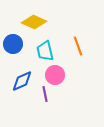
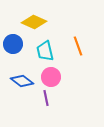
pink circle: moved 4 px left, 2 px down
blue diamond: rotated 60 degrees clockwise
purple line: moved 1 px right, 4 px down
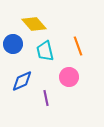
yellow diamond: moved 2 px down; rotated 25 degrees clockwise
pink circle: moved 18 px right
blue diamond: rotated 60 degrees counterclockwise
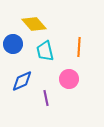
orange line: moved 1 px right, 1 px down; rotated 24 degrees clockwise
pink circle: moved 2 px down
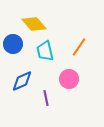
orange line: rotated 30 degrees clockwise
